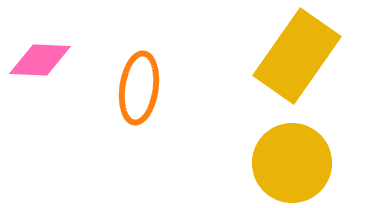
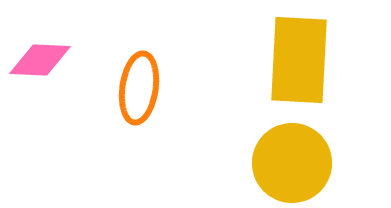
yellow rectangle: moved 2 px right, 4 px down; rotated 32 degrees counterclockwise
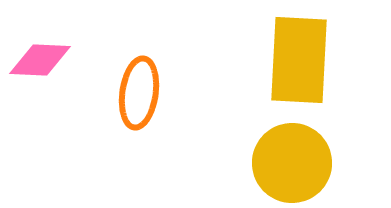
orange ellipse: moved 5 px down
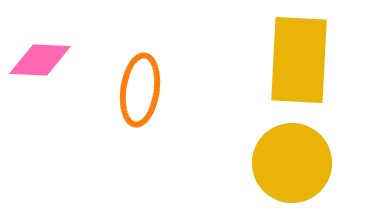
orange ellipse: moved 1 px right, 3 px up
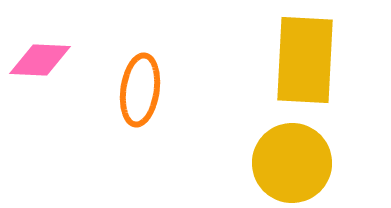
yellow rectangle: moved 6 px right
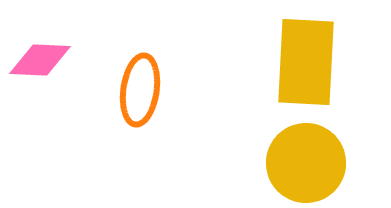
yellow rectangle: moved 1 px right, 2 px down
yellow circle: moved 14 px right
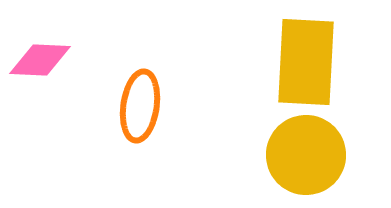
orange ellipse: moved 16 px down
yellow circle: moved 8 px up
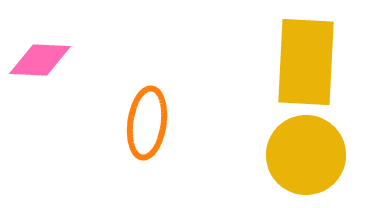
orange ellipse: moved 7 px right, 17 px down
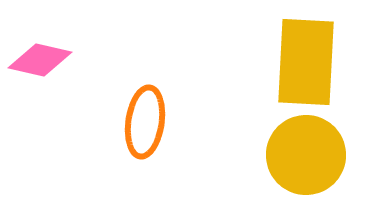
pink diamond: rotated 10 degrees clockwise
orange ellipse: moved 2 px left, 1 px up
